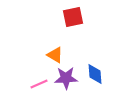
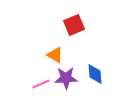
red square: moved 1 px right, 8 px down; rotated 10 degrees counterclockwise
pink line: moved 2 px right
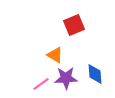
pink line: rotated 12 degrees counterclockwise
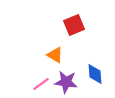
purple star: moved 4 px down; rotated 10 degrees clockwise
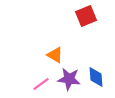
red square: moved 12 px right, 9 px up
blue diamond: moved 1 px right, 3 px down
purple star: moved 3 px right, 3 px up
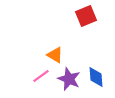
purple star: rotated 15 degrees clockwise
pink line: moved 8 px up
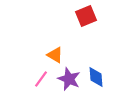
pink line: moved 3 px down; rotated 18 degrees counterclockwise
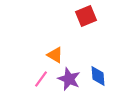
blue diamond: moved 2 px right, 1 px up
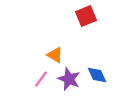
blue diamond: moved 1 px left, 1 px up; rotated 20 degrees counterclockwise
